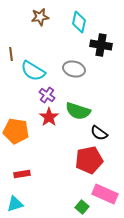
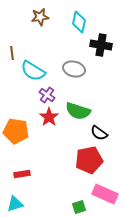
brown line: moved 1 px right, 1 px up
green square: moved 3 px left; rotated 32 degrees clockwise
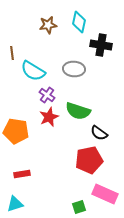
brown star: moved 8 px right, 8 px down
gray ellipse: rotated 10 degrees counterclockwise
red star: rotated 12 degrees clockwise
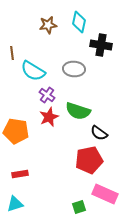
red rectangle: moved 2 px left
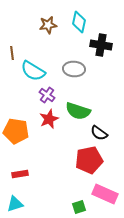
red star: moved 2 px down
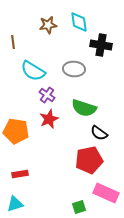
cyan diamond: rotated 20 degrees counterclockwise
brown line: moved 1 px right, 11 px up
green semicircle: moved 6 px right, 3 px up
pink rectangle: moved 1 px right, 1 px up
